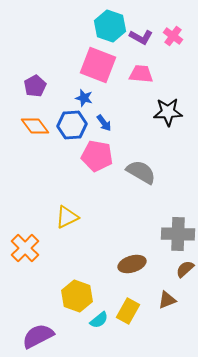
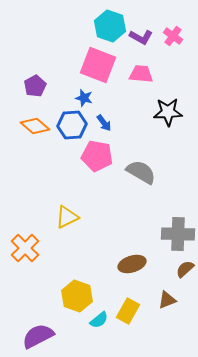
orange diamond: rotated 12 degrees counterclockwise
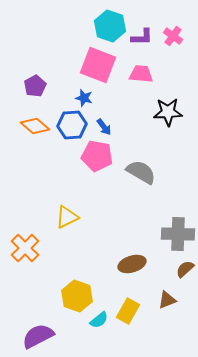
purple L-shape: moved 1 px right; rotated 30 degrees counterclockwise
blue arrow: moved 4 px down
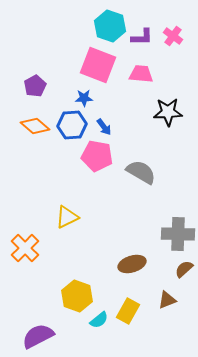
blue star: rotated 18 degrees counterclockwise
brown semicircle: moved 1 px left
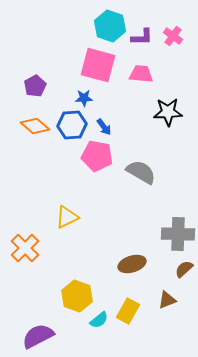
pink square: rotated 6 degrees counterclockwise
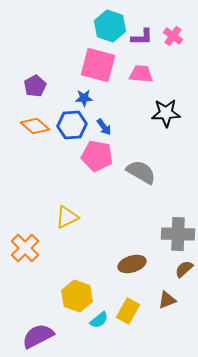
black star: moved 2 px left, 1 px down
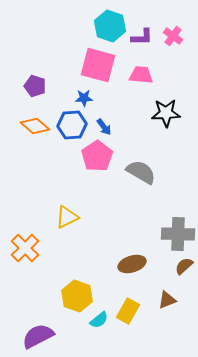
pink trapezoid: moved 1 px down
purple pentagon: rotated 25 degrees counterclockwise
pink pentagon: rotated 28 degrees clockwise
brown semicircle: moved 3 px up
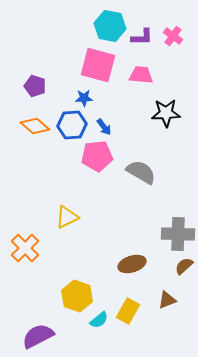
cyan hexagon: rotated 8 degrees counterclockwise
pink pentagon: rotated 28 degrees clockwise
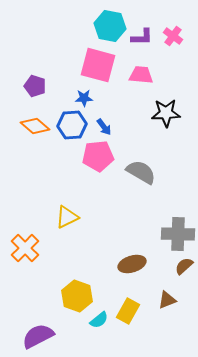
pink pentagon: moved 1 px right
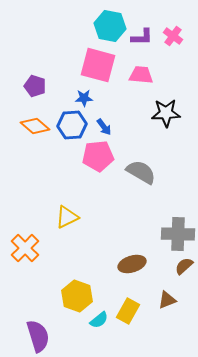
purple semicircle: rotated 100 degrees clockwise
